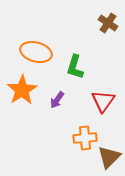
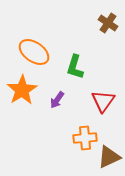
orange ellipse: moved 2 px left; rotated 20 degrees clockwise
brown triangle: rotated 20 degrees clockwise
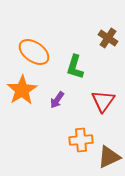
brown cross: moved 15 px down
orange cross: moved 4 px left, 2 px down
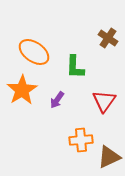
green L-shape: rotated 15 degrees counterclockwise
red triangle: moved 1 px right
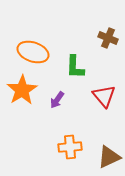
brown cross: rotated 12 degrees counterclockwise
orange ellipse: moved 1 px left; rotated 16 degrees counterclockwise
red triangle: moved 5 px up; rotated 15 degrees counterclockwise
orange cross: moved 11 px left, 7 px down
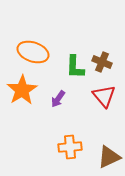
brown cross: moved 6 px left, 24 px down
purple arrow: moved 1 px right, 1 px up
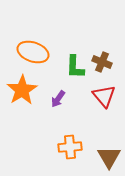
brown triangle: rotated 35 degrees counterclockwise
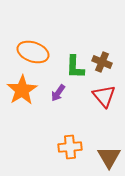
purple arrow: moved 6 px up
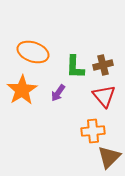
brown cross: moved 1 px right, 3 px down; rotated 36 degrees counterclockwise
orange cross: moved 23 px right, 16 px up
brown triangle: rotated 15 degrees clockwise
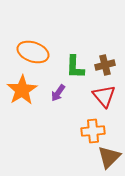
brown cross: moved 2 px right
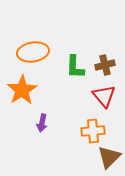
orange ellipse: rotated 28 degrees counterclockwise
purple arrow: moved 16 px left, 30 px down; rotated 24 degrees counterclockwise
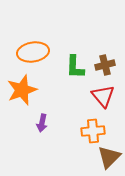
orange star: rotated 12 degrees clockwise
red triangle: moved 1 px left
